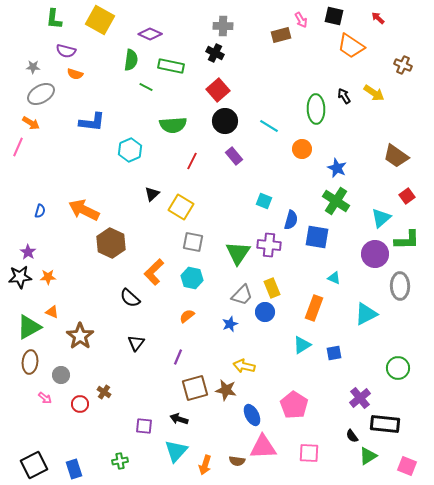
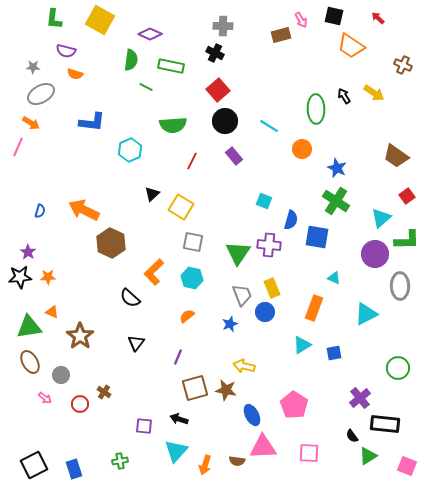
gray trapezoid at (242, 295): rotated 65 degrees counterclockwise
green triangle at (29, 327): rotated 20 degrees clockwise
brown ellipse at (30, 362): rotated 35 degrees counterclockwise
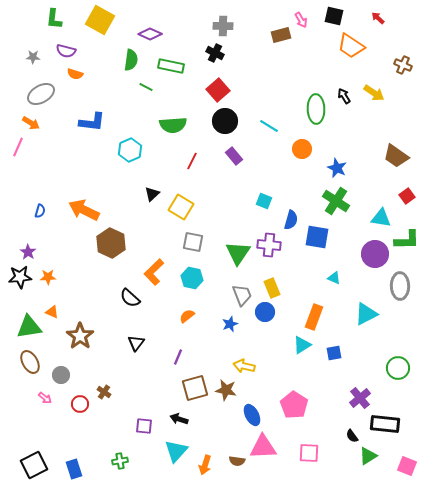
gray star at (33, 67): moved 10 px up
cyan triangle at (381, 218): rotated 50 degrees clockwise
orange rectangle at (314, 308): moved 9 px down
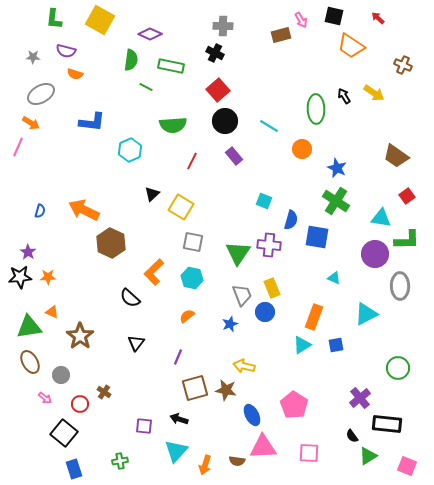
blue square at (334, 353): moved 2 px right, 8 px up
black rectangle at (385, 424): moved 2 px right
black square at (34, 465): moved 30 px right, 32 px up; rotated 24 degrees counterclockwise
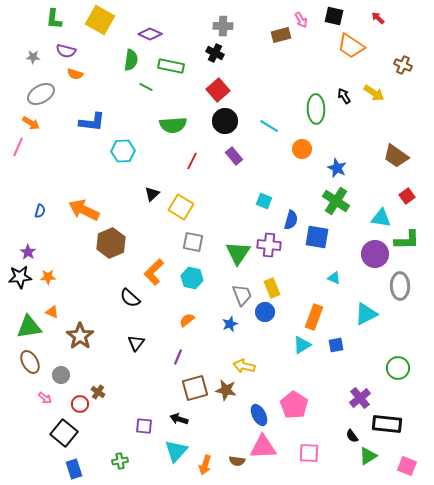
cyan hexagon at (130, 150): moved 7 px left, 1 px down; rotated 20 degrees clockwise
brown hexagon at (111, 243): rotated 12 degrees clockwise
orange semicircle at (187, 316): moved 4 px down
brown cross at (104, 392): moved 6 px left
blue ellipse at (252, 415): moved 7 px right
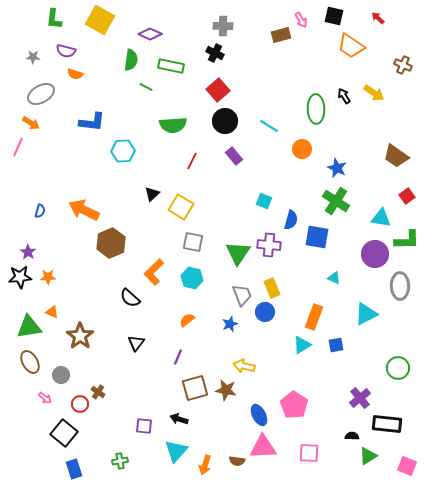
black semicircle at (352, 436): rotated 128 degrees clockwise
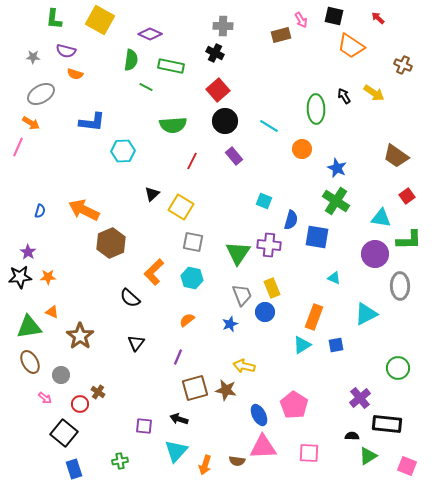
green L-shape at (407, 240): moved 2 px right
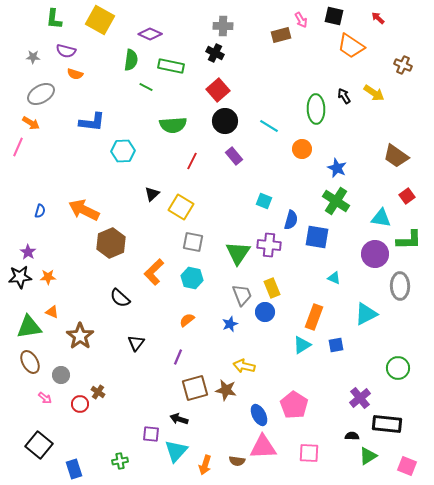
black semicircle at (130, 298): moved 10 px left
purple square at (144, 426): moved 7 px right, 8 px down
black square at (64, 433): moved 25 px left, 12 px down
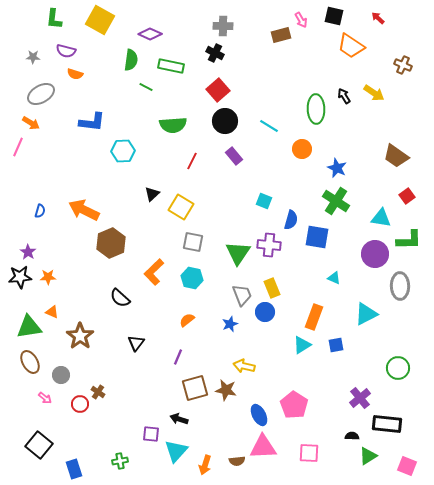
brown semicircle at (237, 461): rotated 14 degrees counterclockwise
